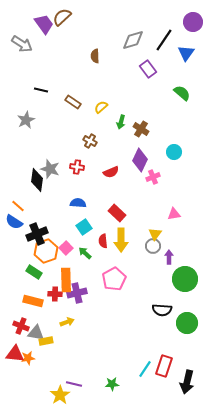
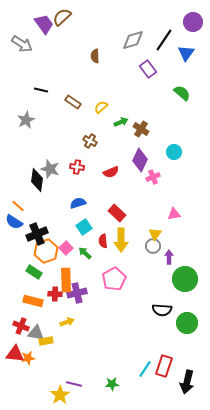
green arrow at (121, 122): rotated 128 degrees counterclockwise
blue semicircle at (78, 203): rotated 21 degrees counterclockwise
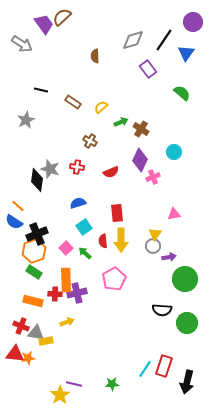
red rectangle at (117, 213): rotated 42 degrees clockwise
orange hexagon at (46, 251): moved 12 px left
purple arrow at (169, 257): rotated 80 degrees clockwise
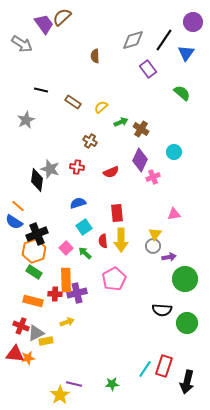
gray triangle at (36, 333): rotated 36 degrees counterclockwise
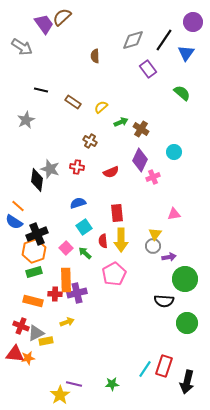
gray arrow at (22, 44): moved 3 px down
green rectangle at (34, 272): rotated 49 degrees counterclockwise
pink pentagon at (114, 279): moved 5 px up
black semicircle at (162, 310): moved 2 px right, 9 px up
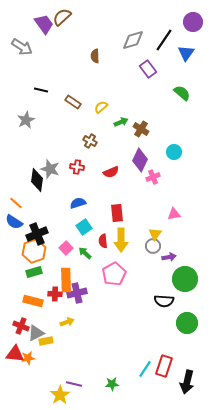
orange line at (18, 206): moved 2 px left, 3 px up
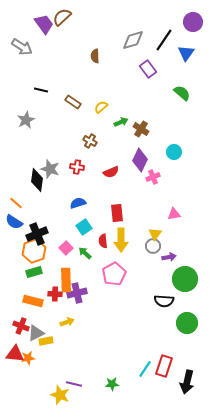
yellow star at (60, 395): rotated 18 degrees counterclockwise
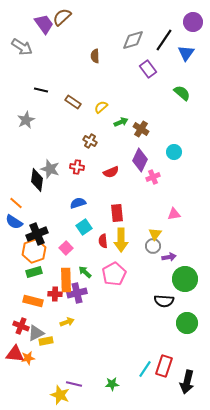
green arrow at (85, 253): moved 19 px down
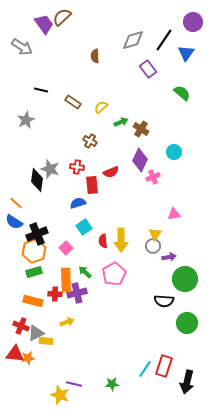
red rectangle at (117, 213): moved 25 px left, 28 px up
yellow rectangle at (46, 341): rotated 16 degrees clockwise
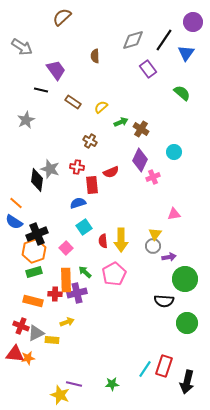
purple trapezoid at (44, 24): moved 12 px right, 46 px down
yellow rectangle at (46, 341): moved 6 px right, 1 px up
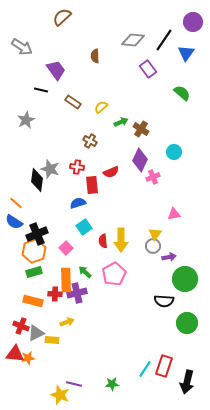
gray diamond at (133, 40): rotated 20 degrees clockwise
